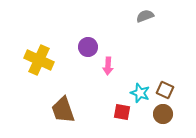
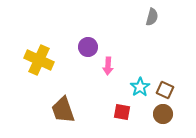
gray semicircle: moved 7 px right, 1 px down; rotated 126 degrees clockwise
cyan star: moved 6 px up; rotated 18 degrees clockwise
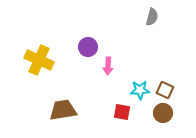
cyan star: moved 3 px down; rotated 30 degrees clockwise
brown trapezoid: rotated 100 degrees clockwise
brown circle: moved 1 px up
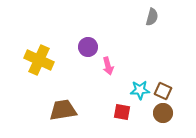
pink arrow: rotated 18 degrees counterclockwise
brown square: moved 2 px left, 1 px down
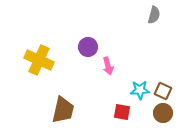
gray semicircle: moved 2 px right, 2 px up
brown trapezoid: rotated 112 degrees clockwise
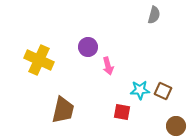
brown circle: moved 13 px right, 13 px down
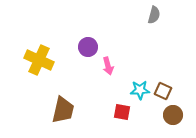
brown circle: moved 3 px left, 11 px up
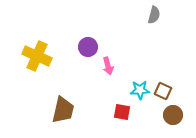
yellow cross: moved 2 px left, 4 px up
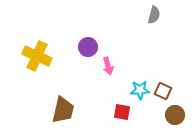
brown circle: moved 2 px right
